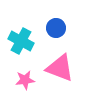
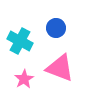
cyan cross: moved 1 px left
pink star: moved 1 px left, 1 px up; rotated 24 degrees counterclockwise
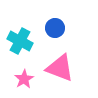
blue circle: moved 1 px left
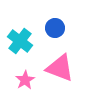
cyan cross: rotated 10 degrees clockwise
pink star: moved 1 px right, 1 px down
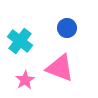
blue circle: moved 12 px right
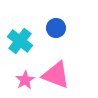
blue circle: moved 11 px left
pink triangle: moved 4 px left, 7 px down
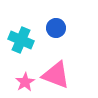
cyan cross: moved 1 px right, 1 px up; rotated 15 degrees counterclockwise
pink star: moved 2 px down
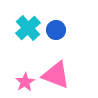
blue circle: moved 2 px down
cyan cross: moved 7 px right, 12 px up; rotated 25 degrees clockwise
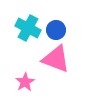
cyan cross: rotated 20 degrees counterclockwise
pink triangle: moved 16 px up
